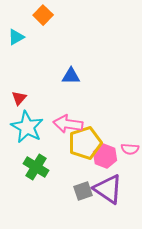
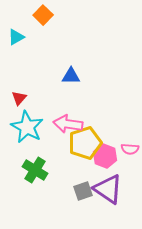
green cross: moved 1 px left, 3 px down
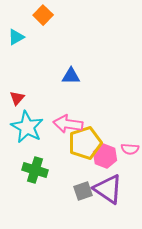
red triangle: moved 2 px left
green cross: rotated 15 degrees counterclockwise
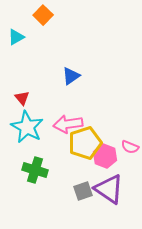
blue triangle: rotated 36 degrees counterclockwise
red triangle: moved 5 px right; rotated 21 degrees counterclockwise
pink arrow: rotated 16 degrees counterclockwise
pink semicircle: moved 2 px up; rotated 18 degrees clockwise
purple triangle: moved 1 px right
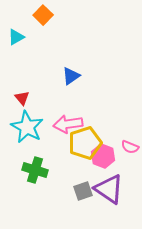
pink hexagon: moved 2 px left
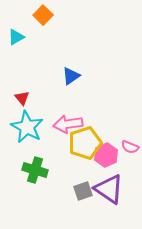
pink hexagon: moved 3 px right, 1 px up; rotated 15 degrees clockwise
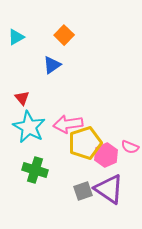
orange square: moved 21 px right, 20 px down
blue triangle: moved 19 px left, 11 px up
cyan star: moved 2 px right
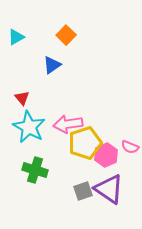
orange square: moved 2 px right
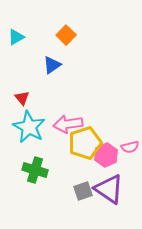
pink semicircle: rotated 36 degrees counterclockwise
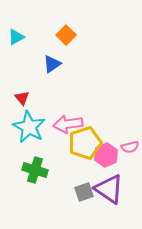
blue triangle: moved 1 px up
gray square: moved 1 px right, 1 px down
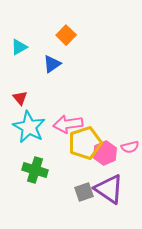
cyan triangle: moved 3 px right, 10 px down
red triangle: moved 2 px left
pink hexagon: moved 1 px left, 2 px up
